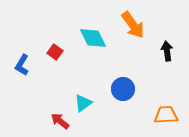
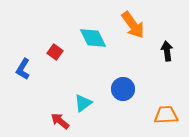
blue L-shape: moved 1 px right, 4 px down
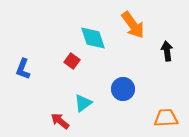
cyan diamond: rotated 8 degrees clockwise
red square: moved 17 px right, 9 px down
blue L-shape: rotated 10 degrees counterclockwise
orange trapezoid: moved 3 px down
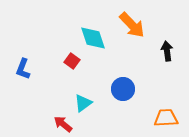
orange arrow: moved 1 px left; rotated 8 degrees counterclockwise
red arrow: moved 3 px right, 3 px down
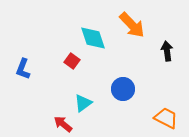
orange trapezoid: rotated 30 degrees clockwise
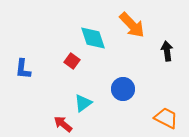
blue L-shape: rotated 15 degrees counterclockwise
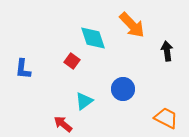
cyan triangle: moved 1 px right, 2 px up
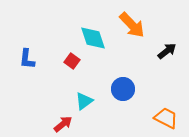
black arrow: rotated 60 degrees clockwise
blue L-shape: moved 4 px right, 10 px up
red arrow: rotated 102 degrees clockwise
